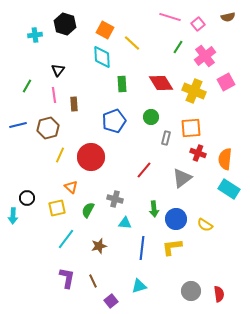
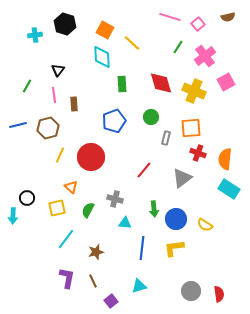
red diamond at (161, 83): rotated 15 degrees clockwise
brown star at (99, 246): moved 3 px left, 6 px down
yellow L-shape at (172, 247): moved 2 px right, 1 px down
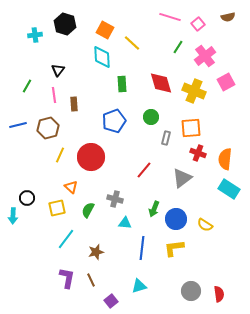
green arrow at (154, 209): rotated 28 degrees clockwise
brown line at (93, 281): moved 2 px left, 1 px up
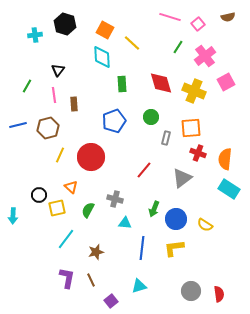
black circle at (27, 198): moved 12 px right, 3 px up
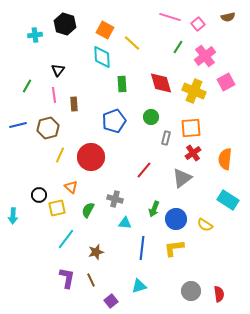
red cross at (198, 153): moved 5 px left; rotated 35 degrees clockwise
cyan rectangle at (229, 189): moved 1 px left, 11 px down
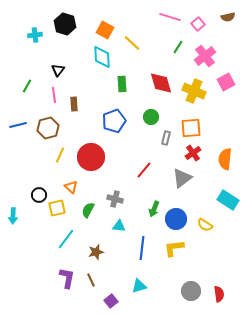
cyan triangle at (125, 223): moved 6 px left, 3 px down
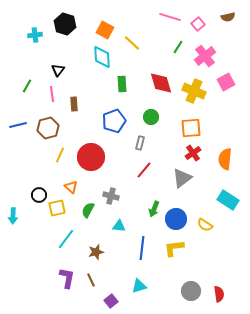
pink line at (54, 95): moved 2 px left, 1 px up
gray rectangle at (166, 138): moved 26 px left, 5 px down
gray cross at (115, 199): moved 4 px left, 3 px up
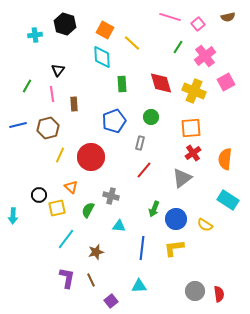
cyan triangle at (139, 286): rotated 14 degrees clockwise
gray circle at (191, 291): moved 4 px right
